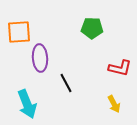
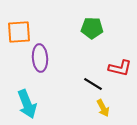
black line: moved 27 px right, 1 px down; rotated 30 degrees counterclockwise
yellow arrow: moved 11 px left, 4 px down
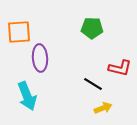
cyan arrow: moved 8 px up
yellow arrow: rotated 84 degrees counterclockwise
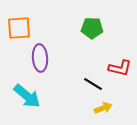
orange square: moved 4 px up
cyan arrow: rotated 28 degrees counterclockwise
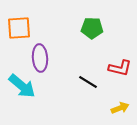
black line: moved 5 px left, 2 px up
cyan arrow: moved 5 px left, 10 px up
yellow arrow: moved 17 px right
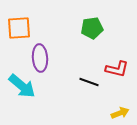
green pentagon: rotated 10 degrees counterclockwise
red L-shape: moved 3 px left, 1 px down
black line: moved 1 px right; rotated 12 degrees counterclockwise
yellow arrow: moved 5 px down
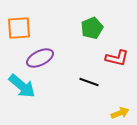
green pentagon: rotated 15 degrees counterclockwise
purple ellipse: rotated 68 degrees clockwise
red L-shape: moved 11 px up
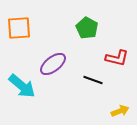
green pentagon: moved 5 px left; rotated 20 degrees counterclockwise
purple ellipse: moved 13 px right, 6 px down; rotated 12 degrees counterclockwise
black line: moved 4 px right, 2 px up
yellow arrow: moved 2 px up
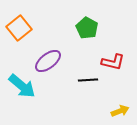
orange square: rotated 35 degrees counterclockwise
red L-shape: moved 4 px left, 4 px down
purple ellipse: moved 5 px left, 3 px up
black line: moved 5 px left; rotated 24 degrees counterclockwise
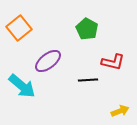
green pentagon: moved 1 px down
